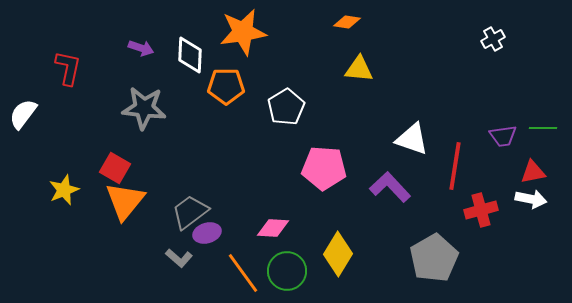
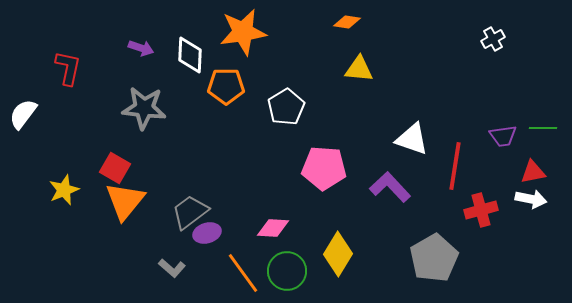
gray L-shape: moved 7 px left, 10 px down
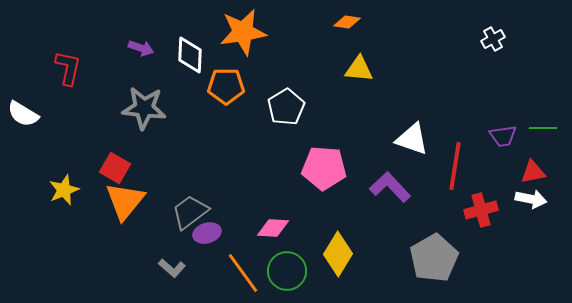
white semicircle: rotated 96 degrees counterclockwise
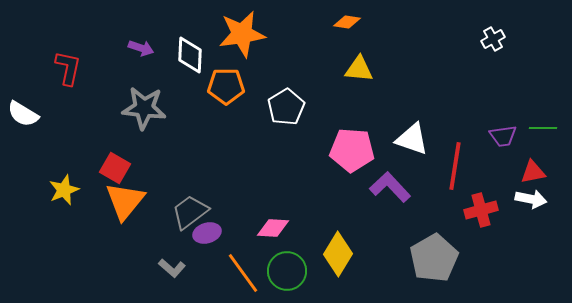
orange star: moved 1 px left, 2 px down
pink pentagon: moved 28 px right, 18 px up
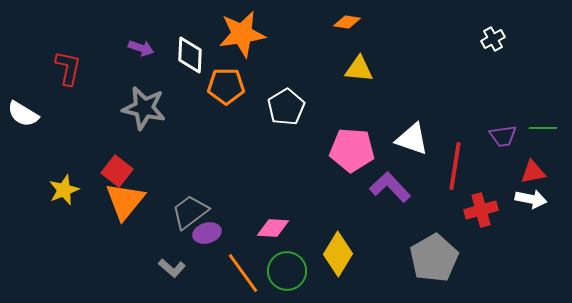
gray star: rotated 6 degrees clockwise
red square: moved 2 px right, 3 px down; rotated 8 degrees clockwise
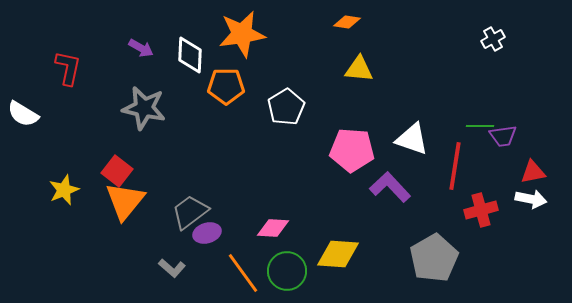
purple arrow: rotated 10 degrees clockwise
green line: moved 63 px left, 2 px up
yellow diamond: rotated 63 degrees clockwise
